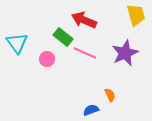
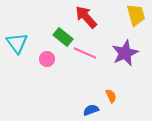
red arrow: moved 2 px right, 3 px up; rotated 25 degrees clockwise
orange semicircle: moved 1 px right, 1 px down
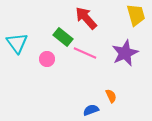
red arrow: moved 1 px down
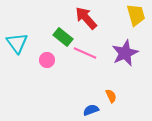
pink circle: moved 1 px down
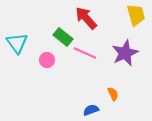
orange semicircle: moved 2 px right, 2 px up
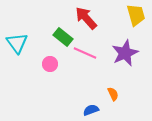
pink circle: moved 3 px right, 4 px down
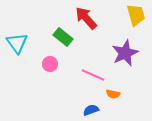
pink line: moved 8 px right, 22 px down
orange semicircle: rotated 128 degrees clockwise
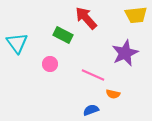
yellow trapezoid: rotated 100 degrees clockwise
green rectangle: moved 2 px up; rotated 12 degrees counterclockwise
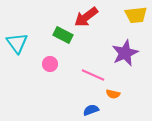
red arrow: moved 1 px up; rotated 85 degrees counterclockwise
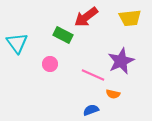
yellow trapezoid: moved 6 px left, 3 px down
purple star: moved 4 px left, 8 px down
